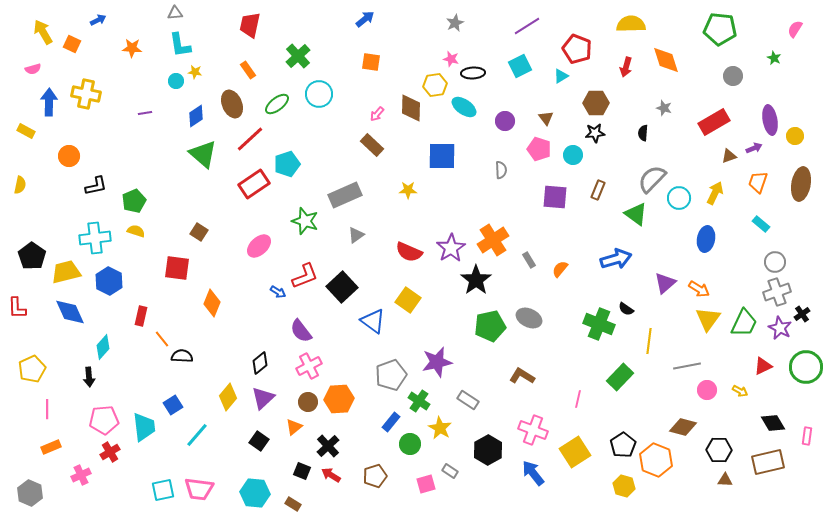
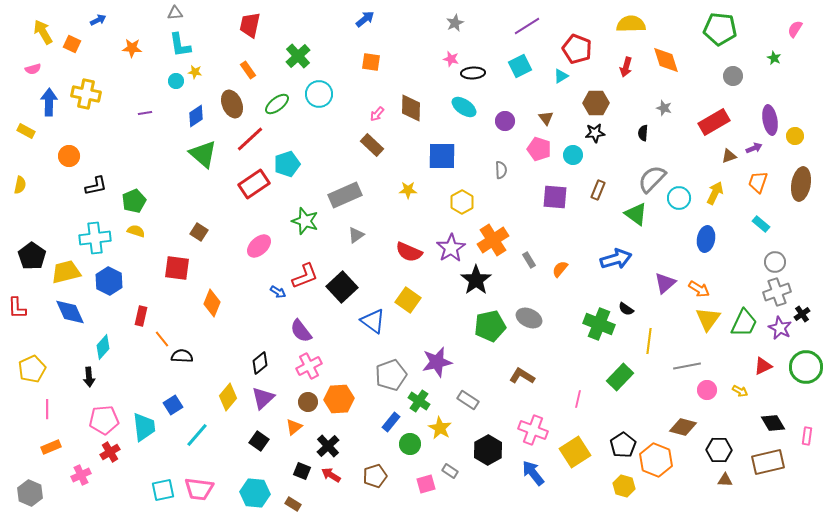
yellow hexagon at (435, 85): moved 27 px right, 117 px down; rotated 20 degrees counterclockwise
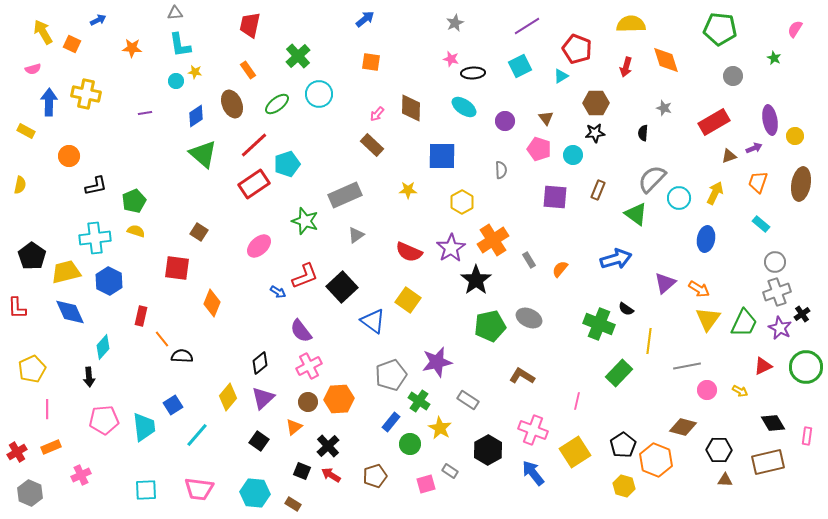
red line at (250, 139): moved 4 px right, 6 px down
green rectangle at (620, 377): moved 1 px left, 4 px up
pink line at (578, 399): moved 1 px left, 2 px down
red cross at (110, 452): moved 93 px left
cyan square at (163, 490): moved 17 px left; rotated 10 degrees clockwise
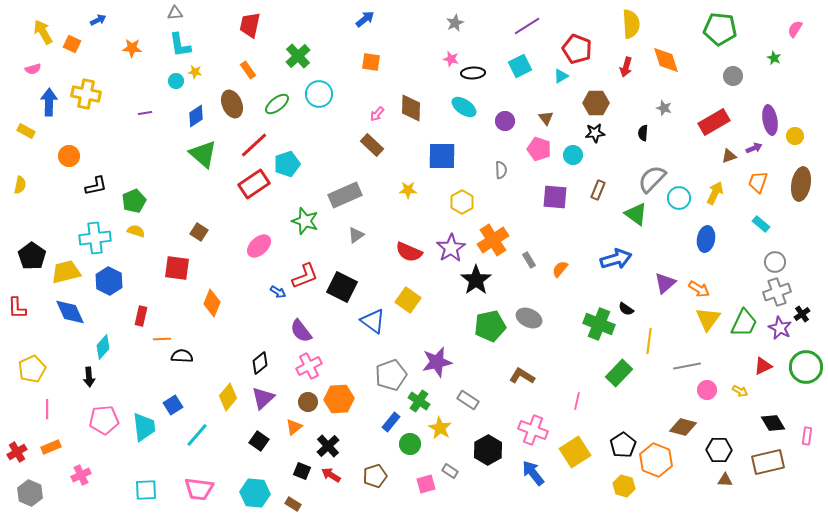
yellow semicircle at (631, 24): rotated 88 degrees clockwise
black square at (342, 287): rotated 20 degrees counterclockwise
orange line at (162, 339): rotated 54 degrees counterclockwise
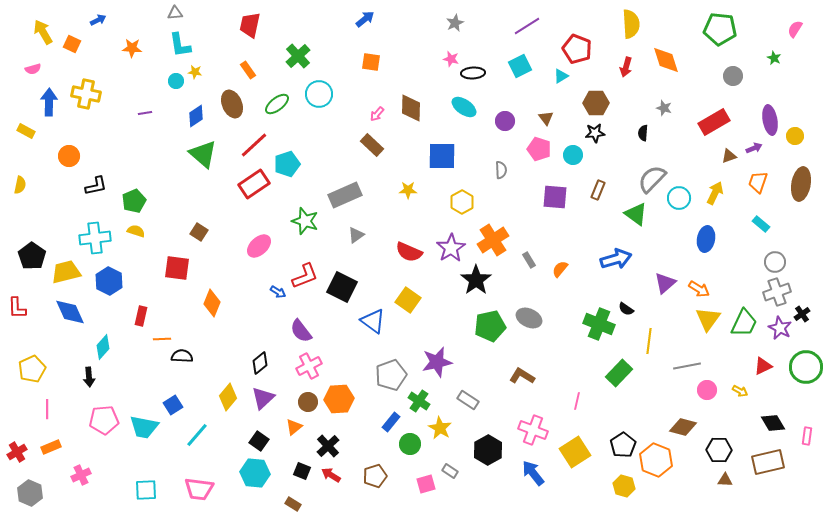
cyan trapezoid at (144, 427): rotated 108 degrees clockwise
cyan hexagon at (255, 493): moved 20 px up
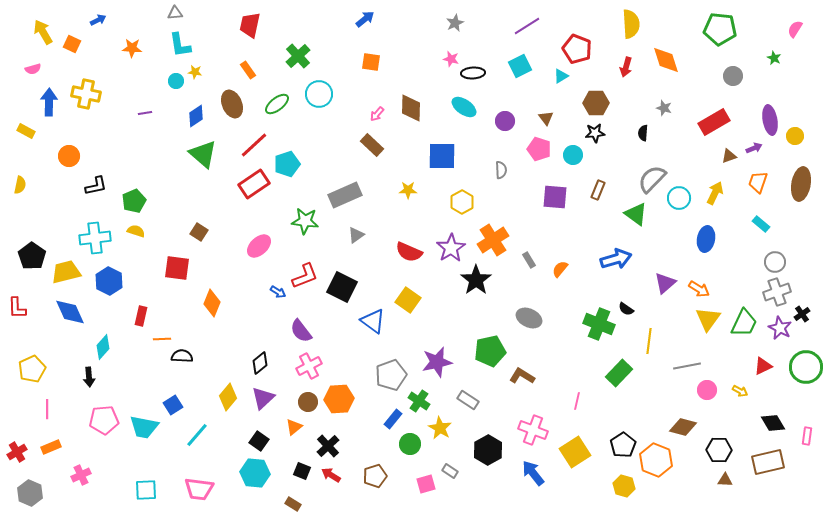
green star at (305, 221): rotated 12 degrees counterclockwise
green pentagon at (490, 326): moved 25 px down
blue rectangle at (391, 422): moved 2 px right, 3 px up
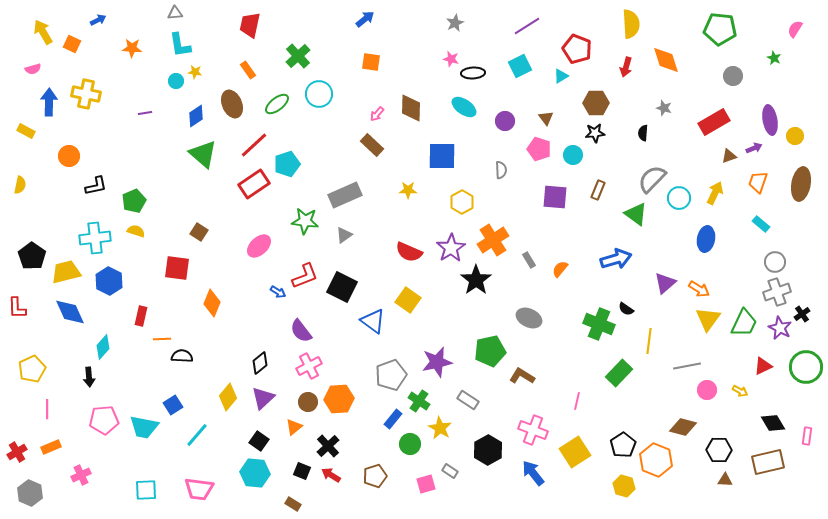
gray triangle at (356, 235): moved 12 px left
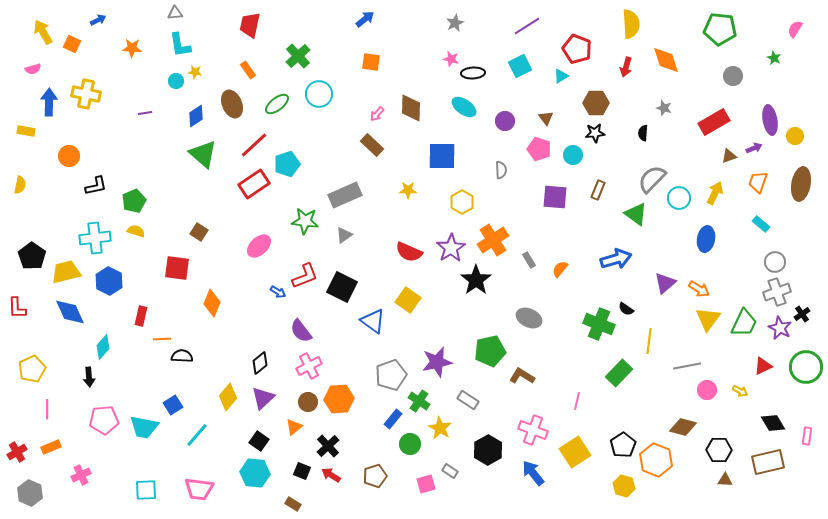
yellow rectangle at (26, 131): rotated 18 degrees counterclockwise
